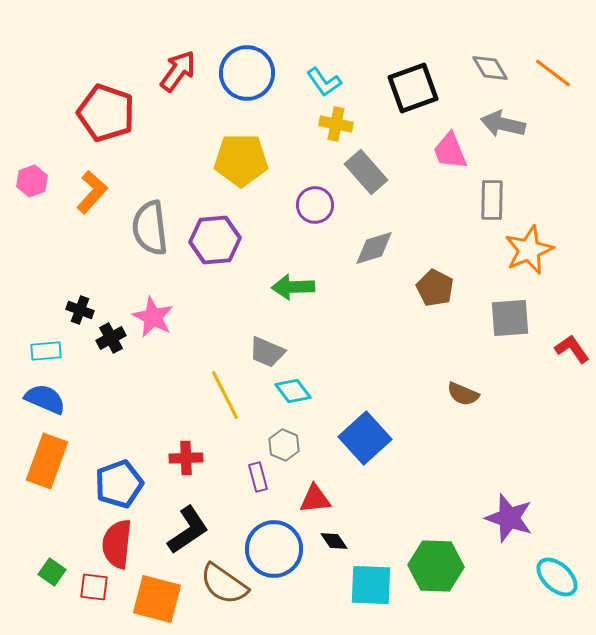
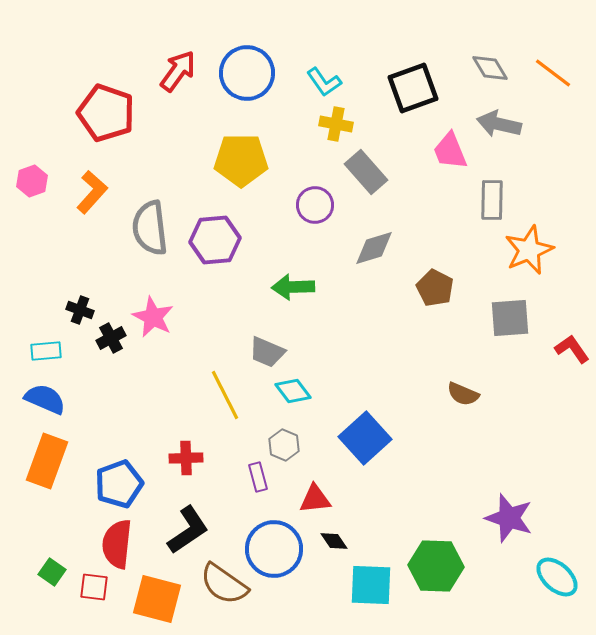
gray arrow at (503, 124): moved 4 px left
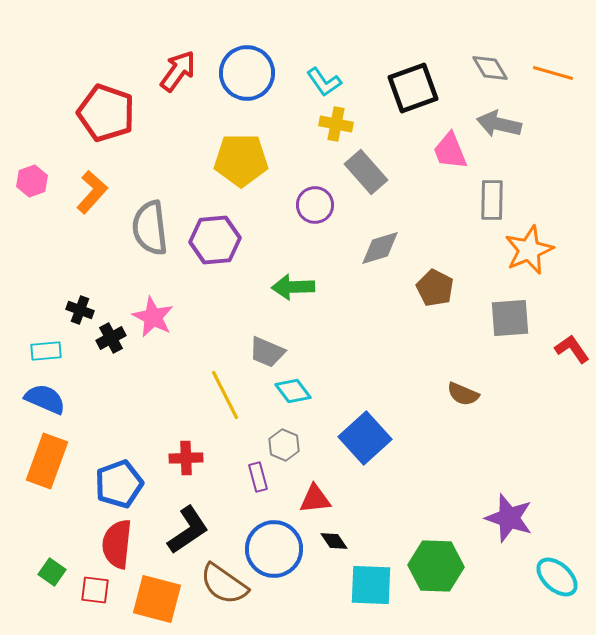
orange line at (553, 73): rotated 21 degrees counterclockwise
gray diamond at (374, 248): moved 6 px right
red square at (94, 587): moved 1 px right, 3 px down
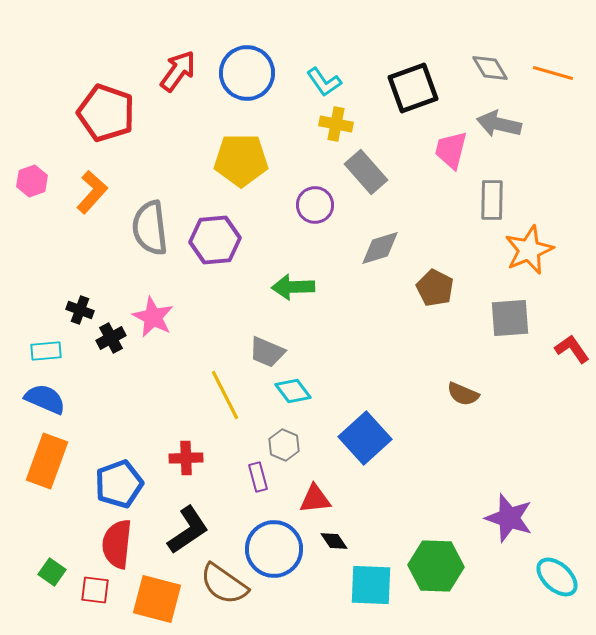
pink trapezoid at (450, 151): moved 1 px right, 1 px up; rotated 36 degrees clockwise
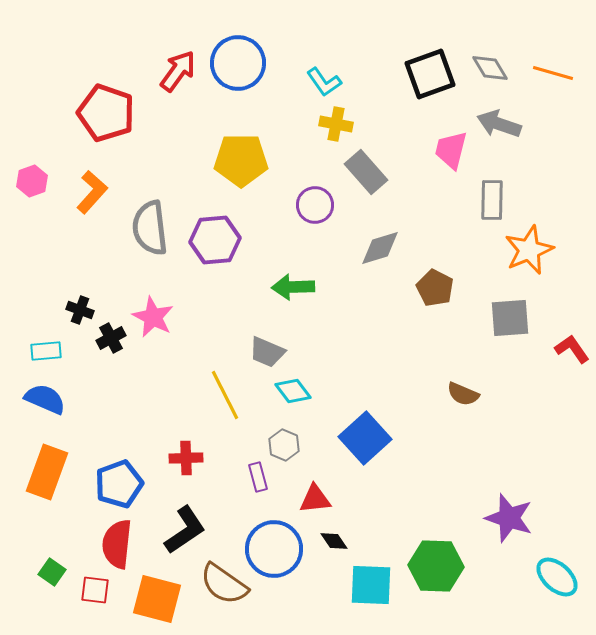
blue circle at (247, 73): moved 9 px left, 10 px up
black square at (413, 88): moved 17 px right, 14 px up
gray arrow at (499, 124): rotated 6 degrees clockwise
orange rectangle at (47, 461): moved 11 px down
black L-shape at (188, 530): moved 3 px left
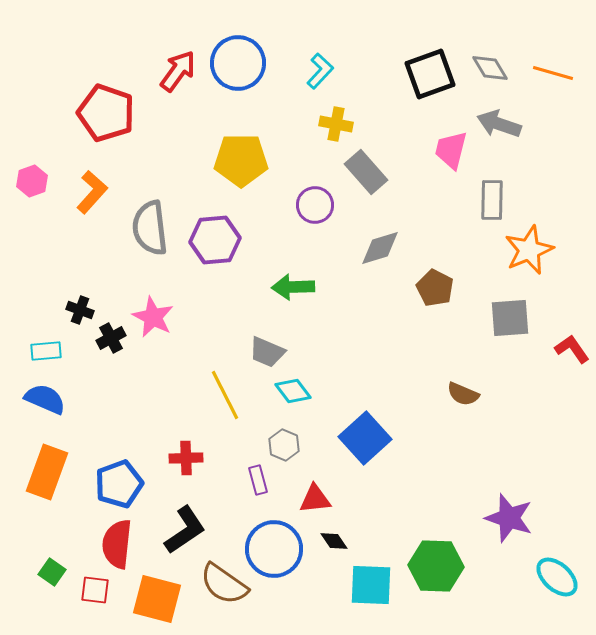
cyan L-shape at (324, 82): moved 4 px left, 11 px up; rotated 102 degrees counterclockwise
purple rectangle at (258, 477): moved 3 px down
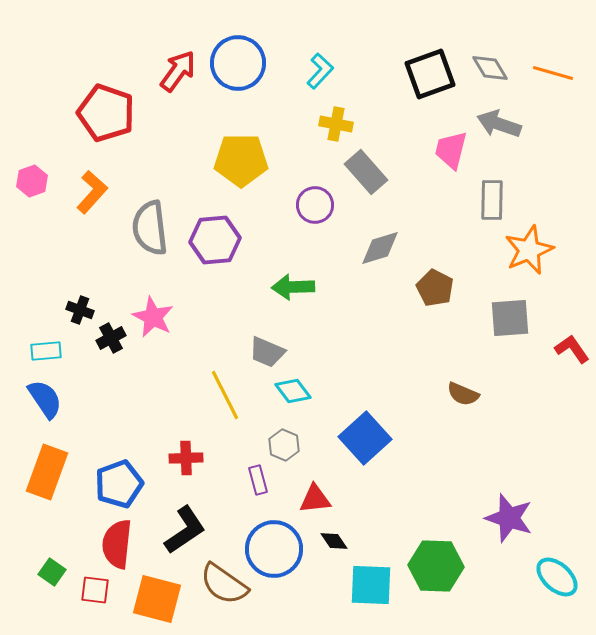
blue semicircle at (45, 399): rotated 33 degrees clockwise
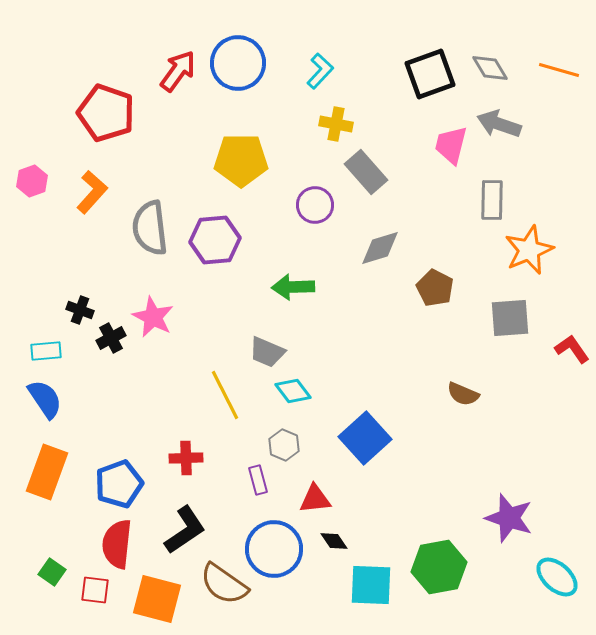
orange line at (553, 73): moved 6 px right, 3 px up
pink trapezoid at (451, 150): moved 5 px up
green hexagon at (436, 566): moved 3 px right, 1 px down; rotated 12 degrees counterclockwise
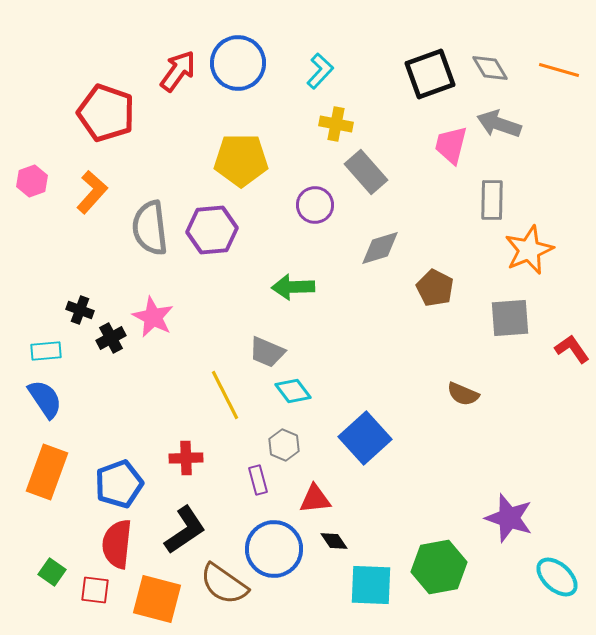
purple hexagon at (215, 240): moved 3 px left, 10 px up
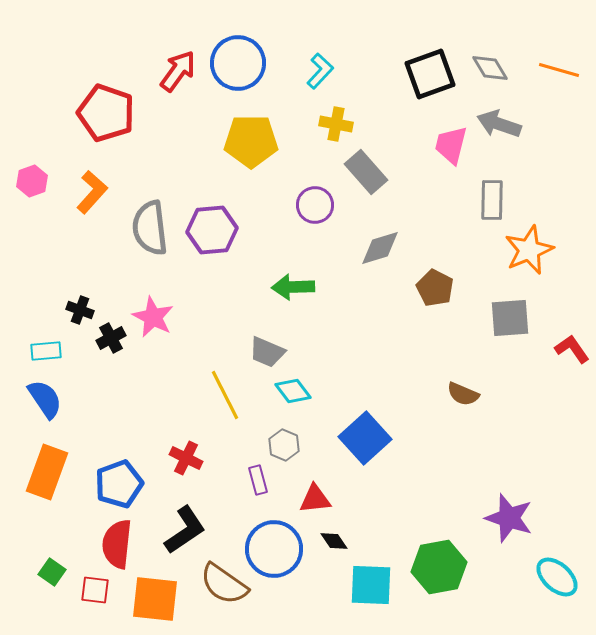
yellow pentagon at (241, 160): moved 10 px right, 19 px up
red cross at (186, 458): rotated 28 degrees clockwise
orange square at (157, 599): moved 2 px left; rotated 9 degrees counterclockwise
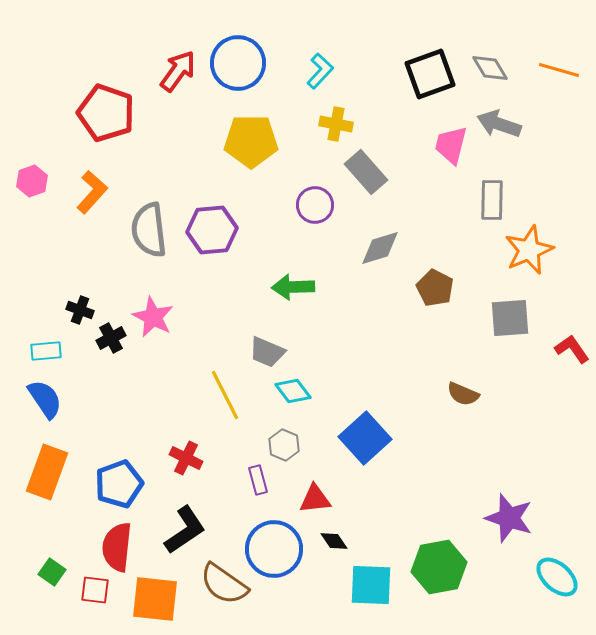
gray semicircle at (150, 228): moved 1 px left, 2 px down
red semicircle at (117, 544): moved 3 px down
